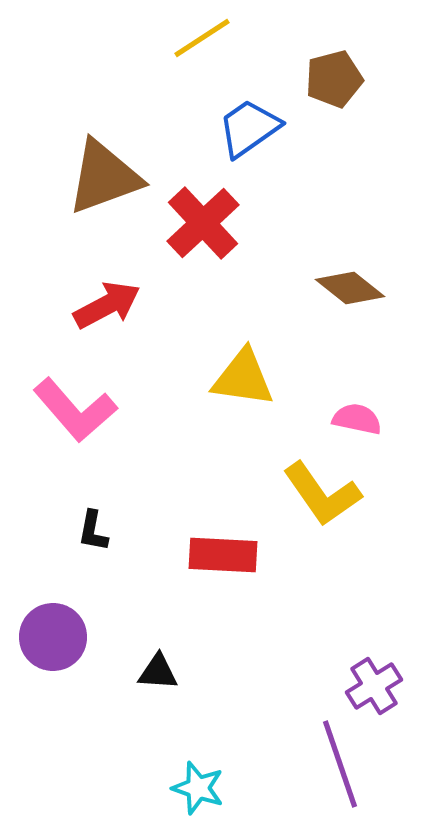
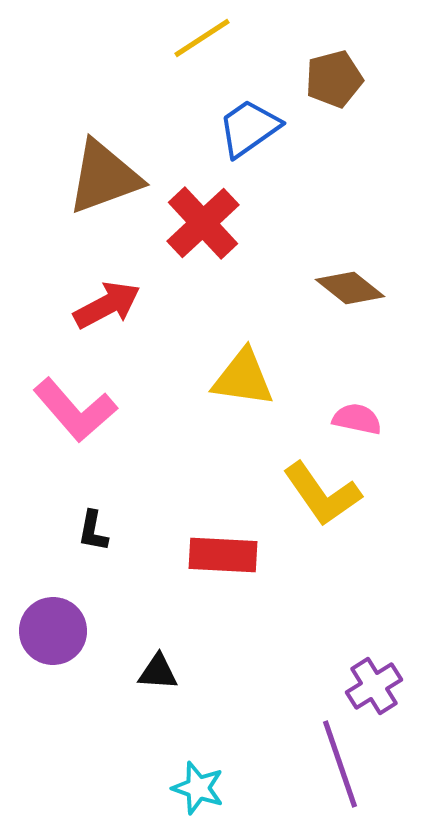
purple circle: moved 6 px up
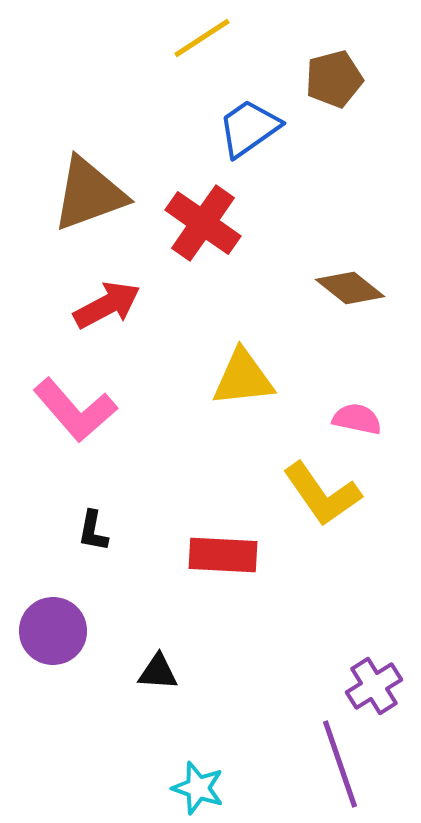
brown triangle: moved 15 px left, 17 px down
red cross: rotated 12 degrees counterclockwise
yellow triangle: rotated 14 degrees counterclockwise
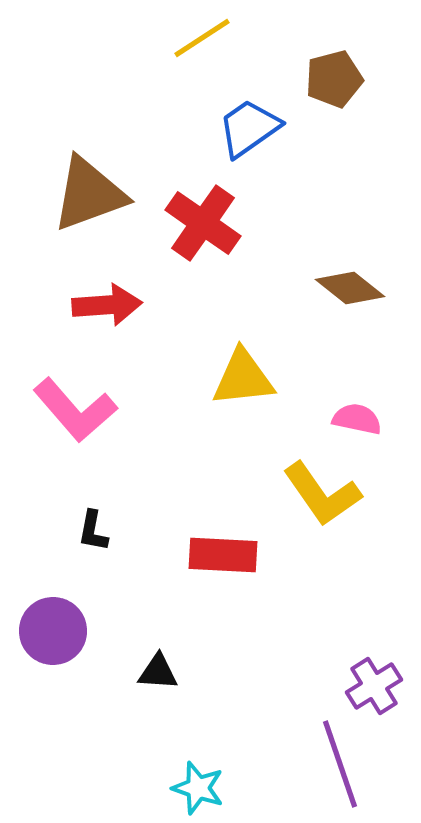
red arrow: rotated 24 degrees clockwise
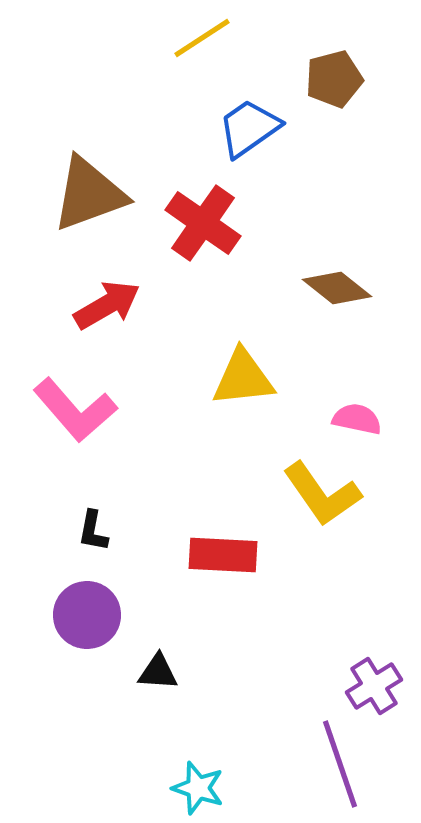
brown diamond: moved 13 px left
red arrow: rotated 26 degrees counterclockwise
purple circle: moved 34 px right, 16 px up
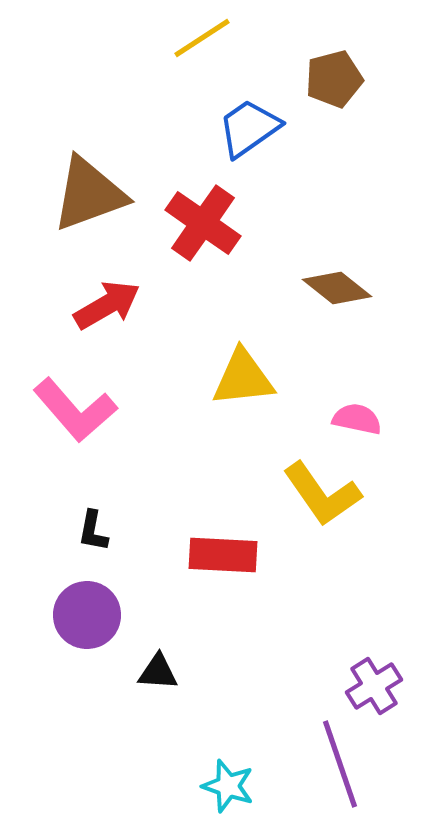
cyan star: moved 30 px right, 2 px up
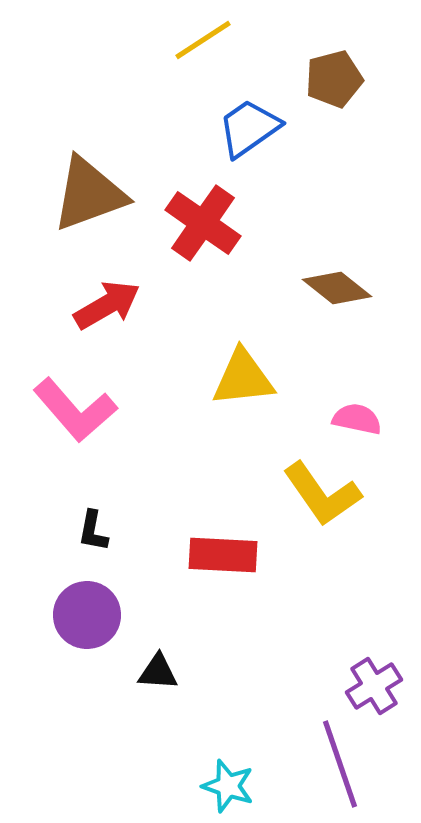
yellow line: moved 1 px right, 2 px down
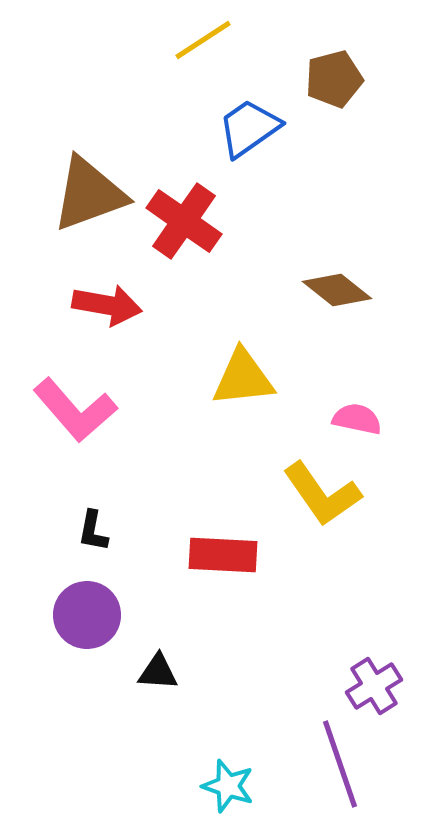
red cross: moved 19 px left, 2 px up
brown diamond: moved 2 px down
red arrow: rotated 40 degrees clockwise
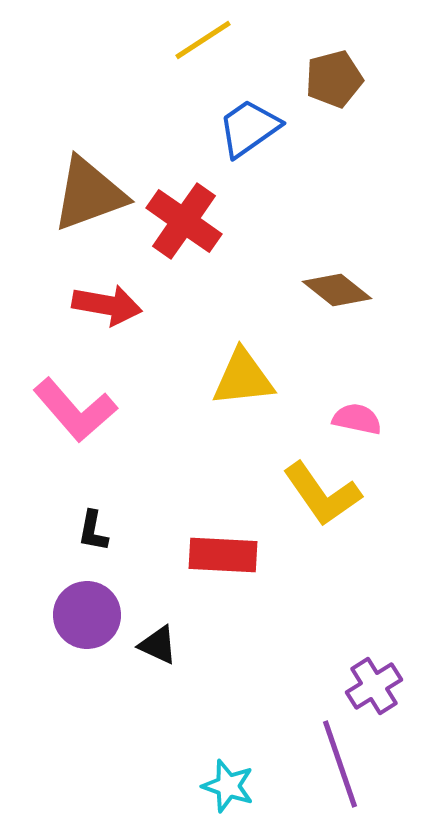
black triangle: moved 27 px up; rotated 21 degrees clockwise
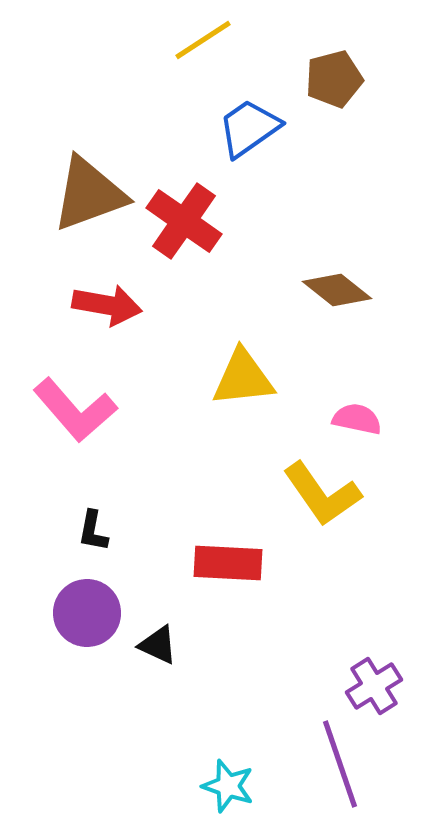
red rectangle: moved 5 px right, 8 px down
purple circle: moved 2 px up
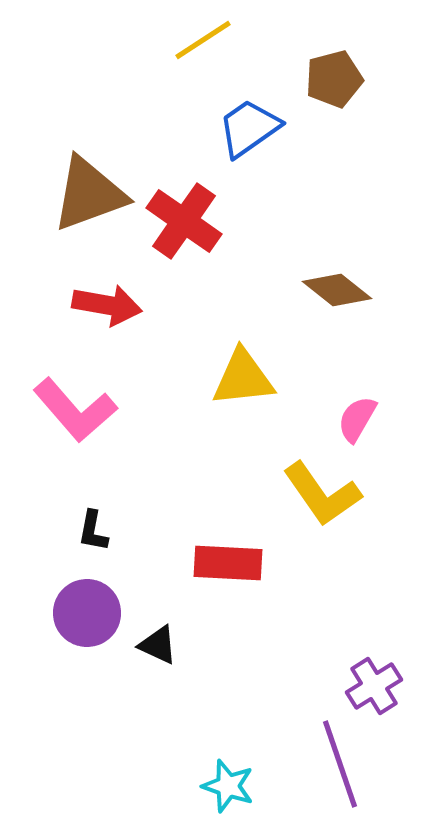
pink semicircle: rotated 72 degrees counterclockwise
